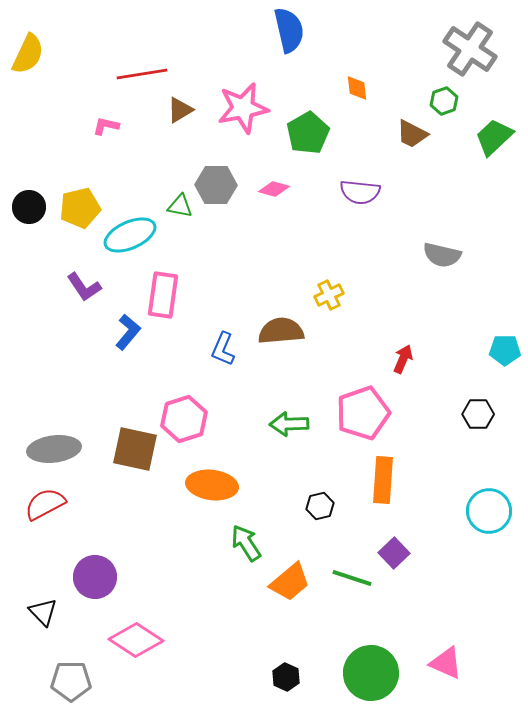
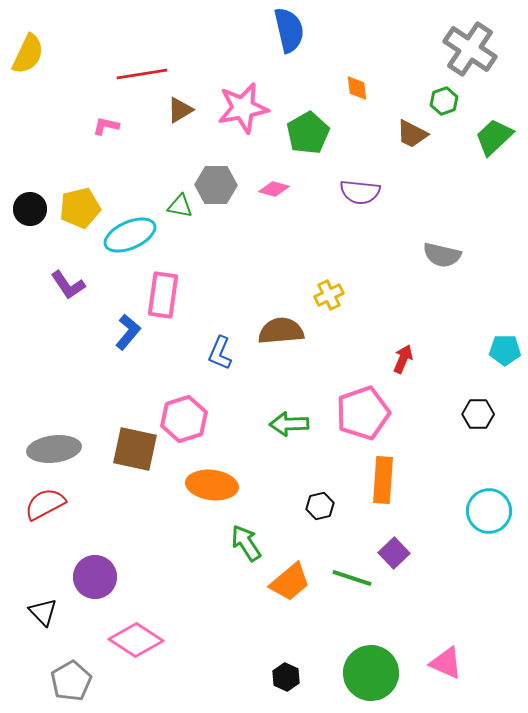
black circle at (29, 207): moved 1 px right, 2 px down
purple L-shape at (84, 287): moved 16 px left, 2 px up
blue L-shape at (223, 349): moved 3 px left, 4 px down
gray pentagon at (71, 681): rotated 30 degrees counterclockwise
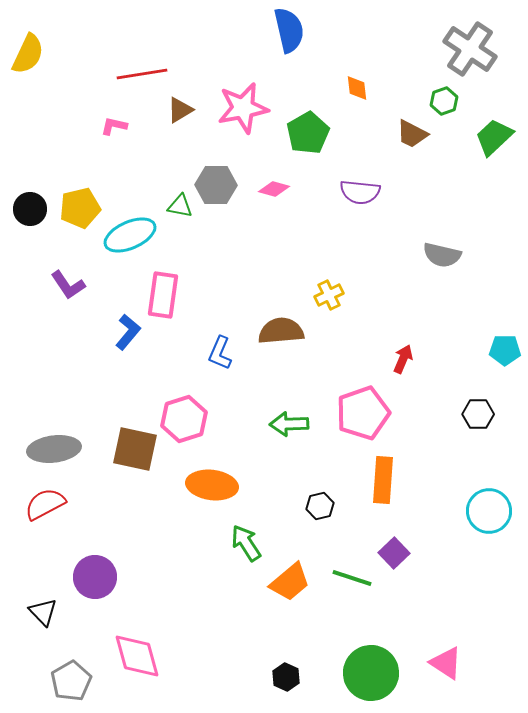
pink L-shape at (106, 126): moved 8 px right
pink diamond at (136, 640): moved 1 px right, 16 px down; rotated 42 degrees clockwise
pink triangle at (446, 663): rotated 9 degrees clockwise
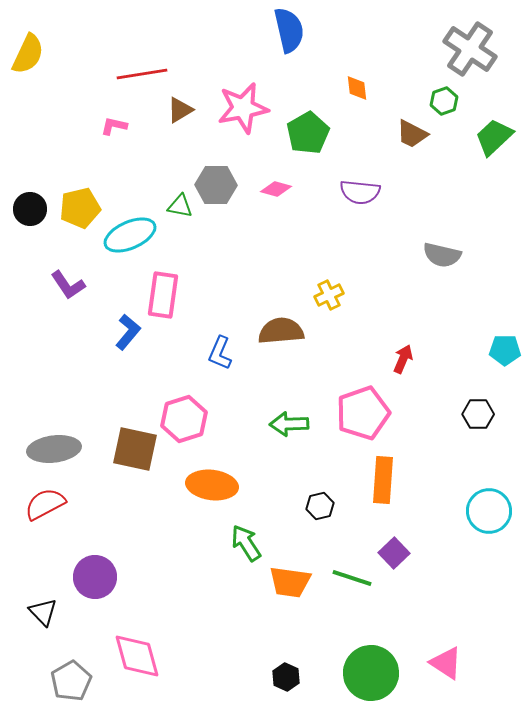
pink diamond at (274, 189): moved 2 px right
orange trapezoid at (290, 582): rotated 48 degrees clockwise
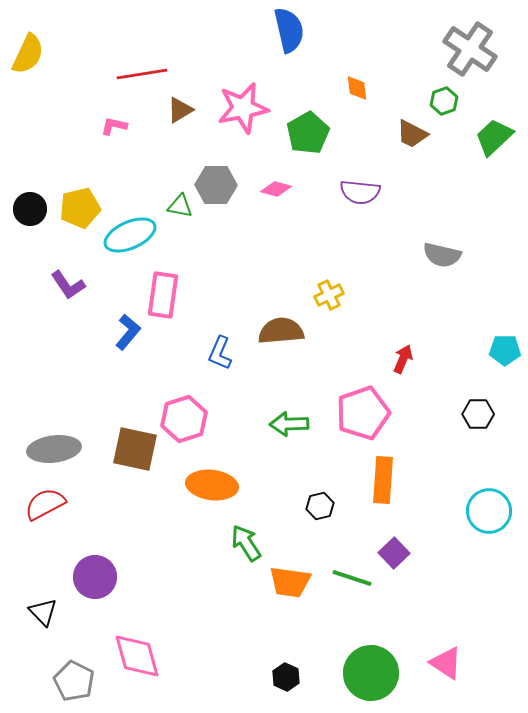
gray pentagon at (71, 681): moved 3 px right; rotated 15 degrees counterclockwise
